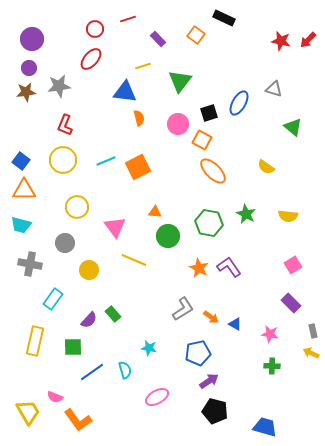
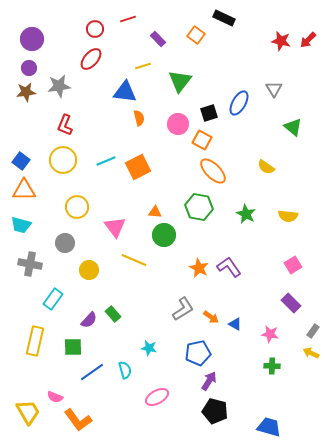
gray triangle at (274, 89): rotated 42 degrees clockwise
green hexagon at (209, 223): moved 10 px left, 16 px up
green circle at (168, 236): moved 4 px left, 1 px up
gray rectangle at (313, 331): rotated 48 degrees clockwise
purple arrow at (209, 381): rotated 24 degrees counterclockwise
blue trapezoid at (265, 427): moved 4 px right
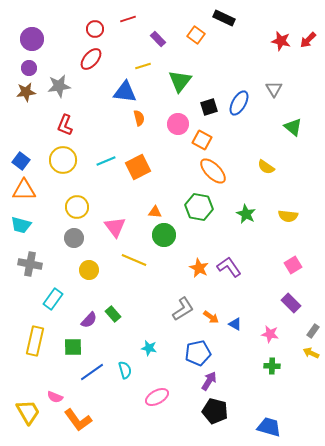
black square at (209, 113): moved 6 px up
gray circle at (65, 243): moved 9 px right, 5 px up
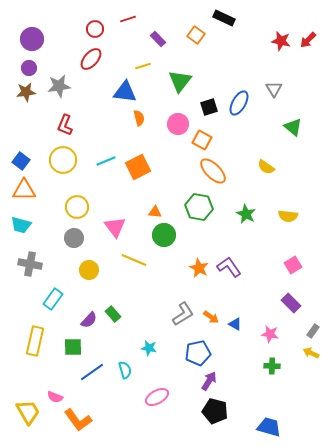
gray L-shape at (183, 309): moved 5 px down
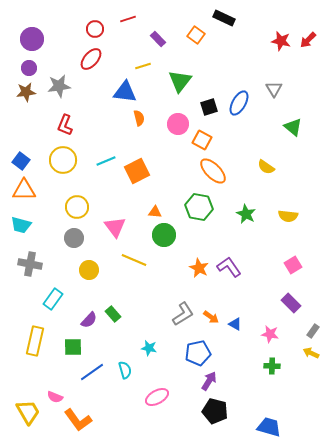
orange square at (138, 167): moved 1 px left, 4 px down
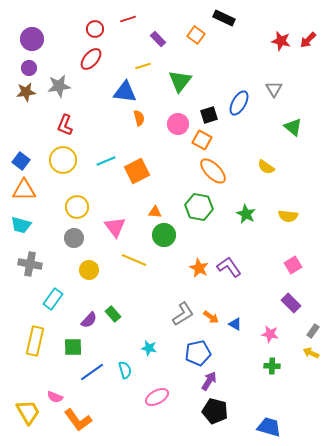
black square at (209, 107): moved 8 px down
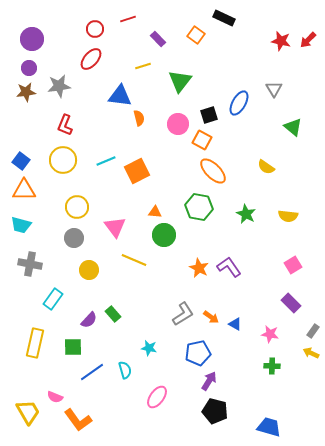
blue triangle at (125, 92): moved 5 px left, 4 px down
yellow rectangle at (35, 341): moved 2 px down
pink ellipse at (157, 397): rotated 25 degrees counterclockwise
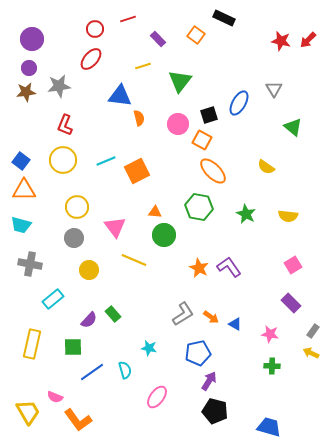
cyan rectangle at (53, 299): rotated 15 degrees clockwise
yellow rectangle at (35, 343): moved 3 px left, 1 px down
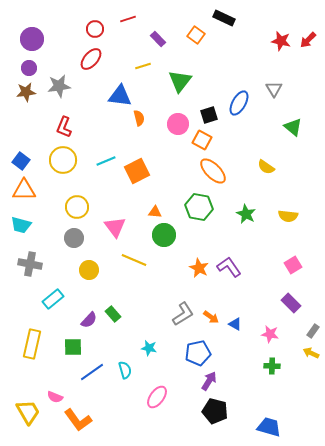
red L-shape at (65, 125): moved 1 px left, 2 px down
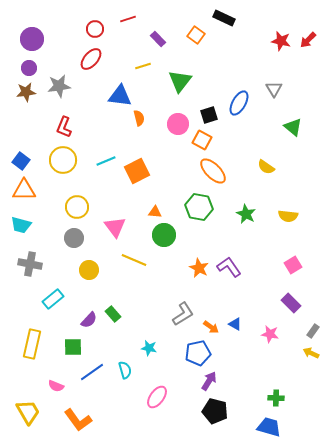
orange arrow at (211, 317): moved 10 px down
green cross at (272, 366): moved 4 px right, 32 px down
pink semicircle at (55, 397): moved 1 px right, 11 px up
